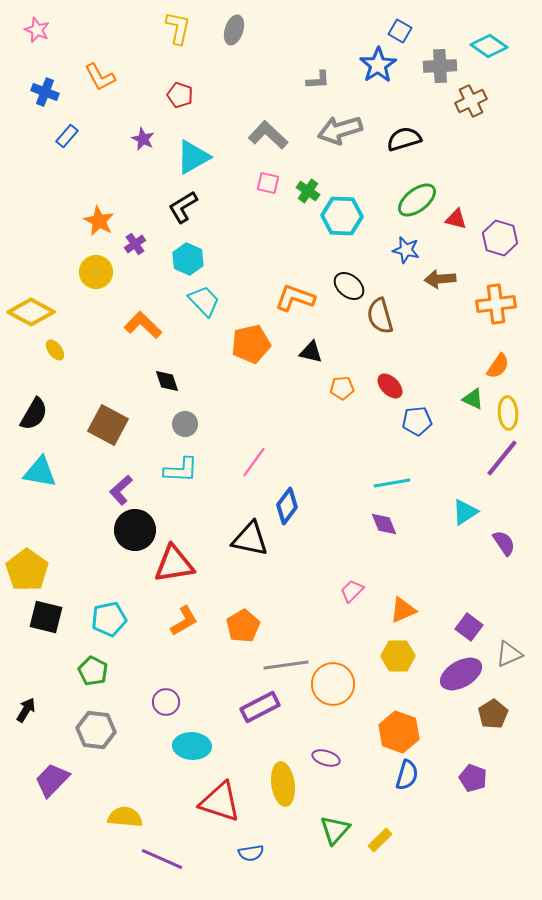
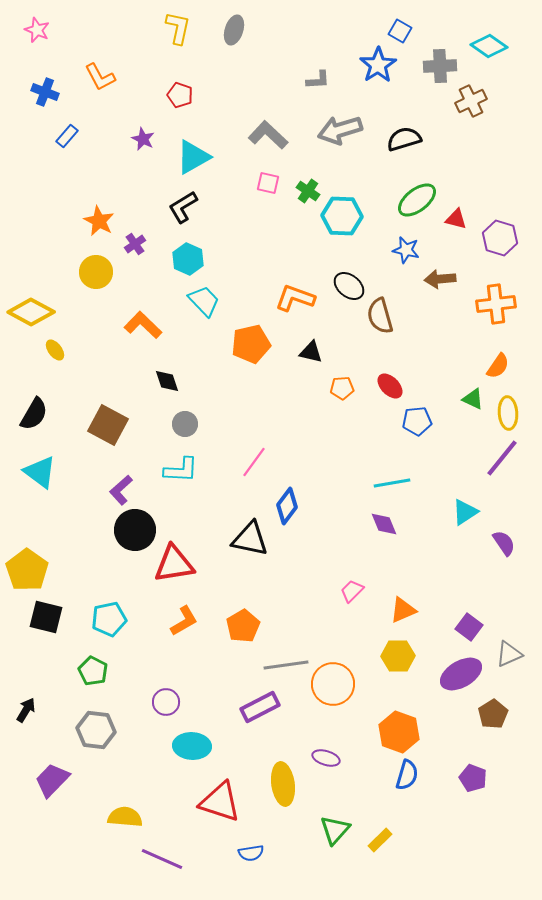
cyan triangle at (40, 472): rotated 27 degrees clockwise
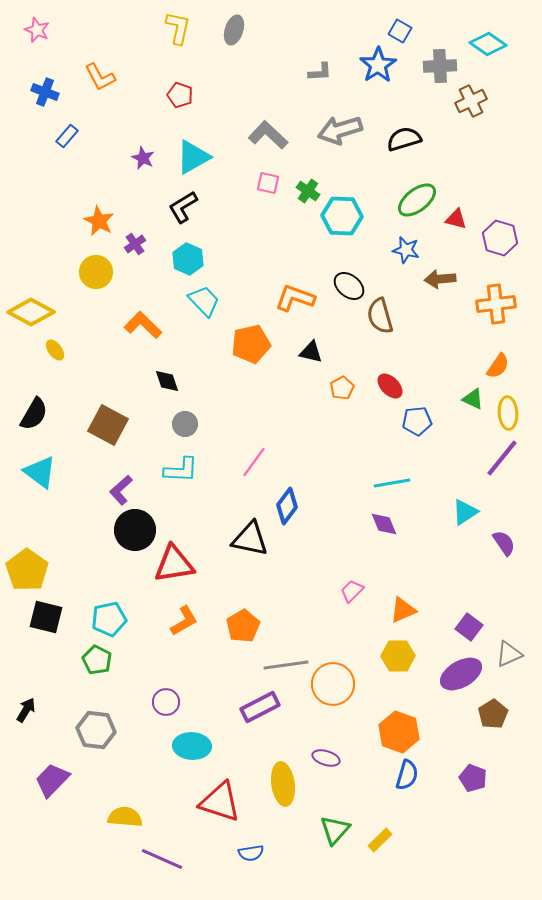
cyan diamond at (489, 46): moved 1 px left, 2 px up
gray L-shape at (318, 80): moved 2 px right, 8 px up
purple star at (143, 139): moved 19 px down
orange pentagon at (342, 388): rotated 25 degrees counterclockwise
green pentagon at (93, 671): moved 4 px right, 11 px up
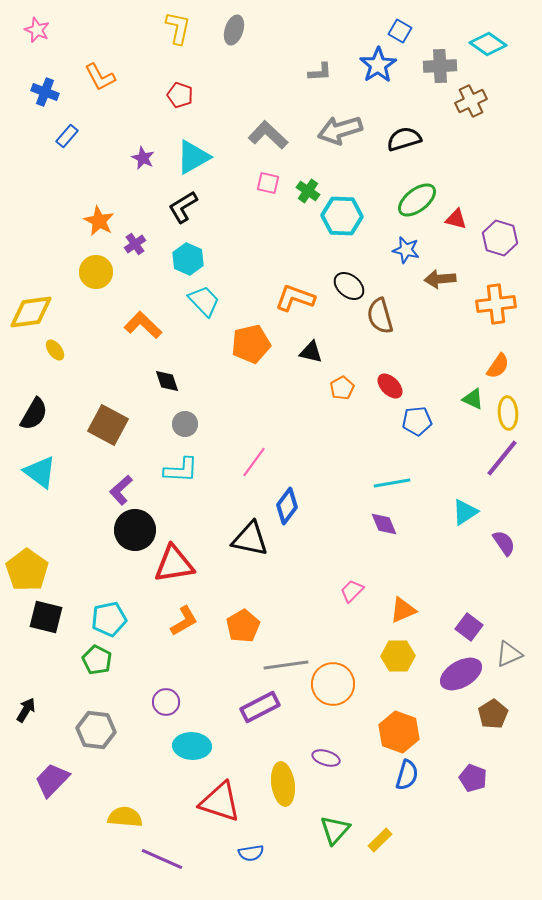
yellow diamond at (31, 312): rotated 36 degrees counterclockwise
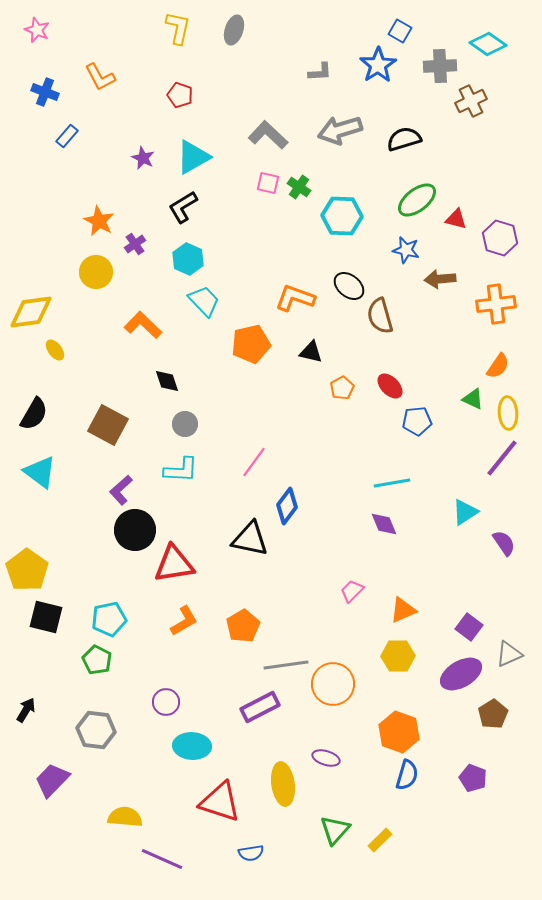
green cross at (308, 191): moved 9 px left, 4 px up
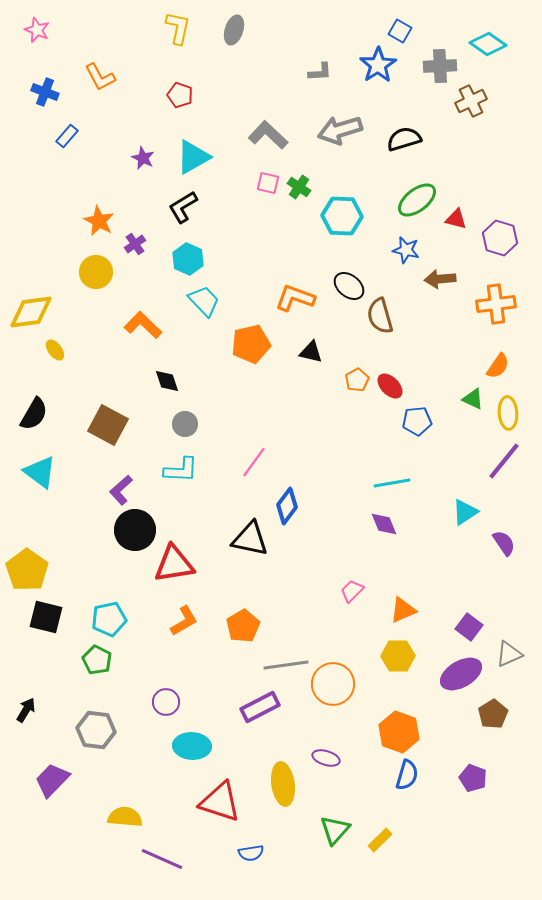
orange pentagon at (342, 388): moved 15 px right, 8 px up
purple line at (502, 458): moved 2 px right, 3 px down
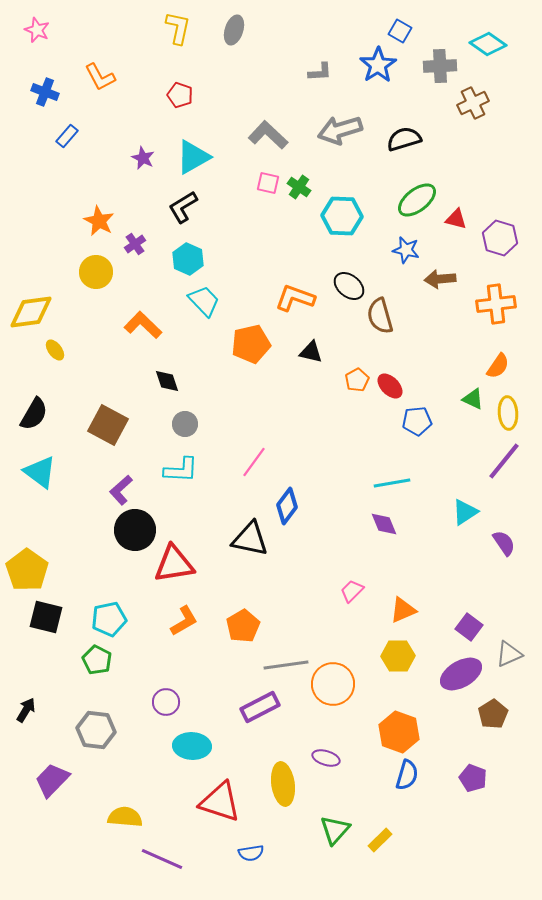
brown cross at (471, 101): moved 2 px right, 2 px down
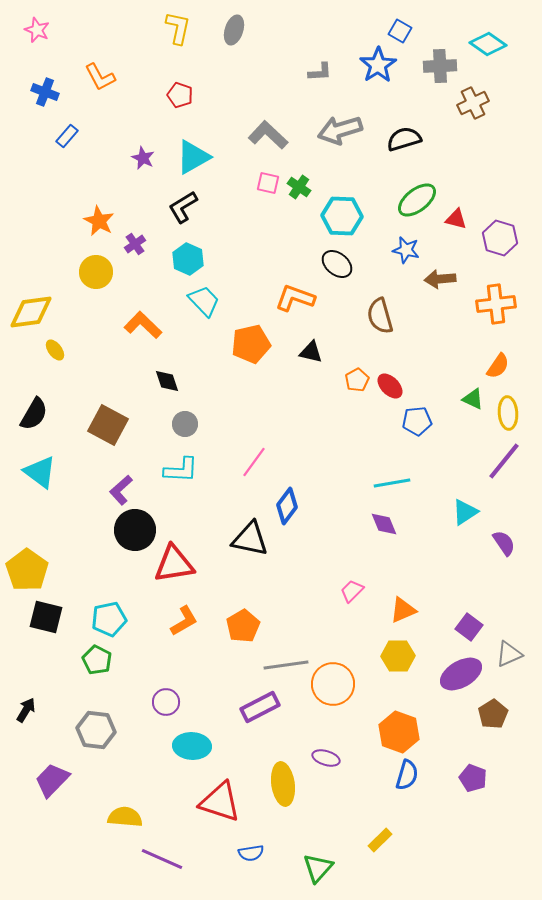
black ellipse at (349, 286): moved 12 px left, 22 px up
green triangle at (335, 830): moved 17 px left, 38 px down
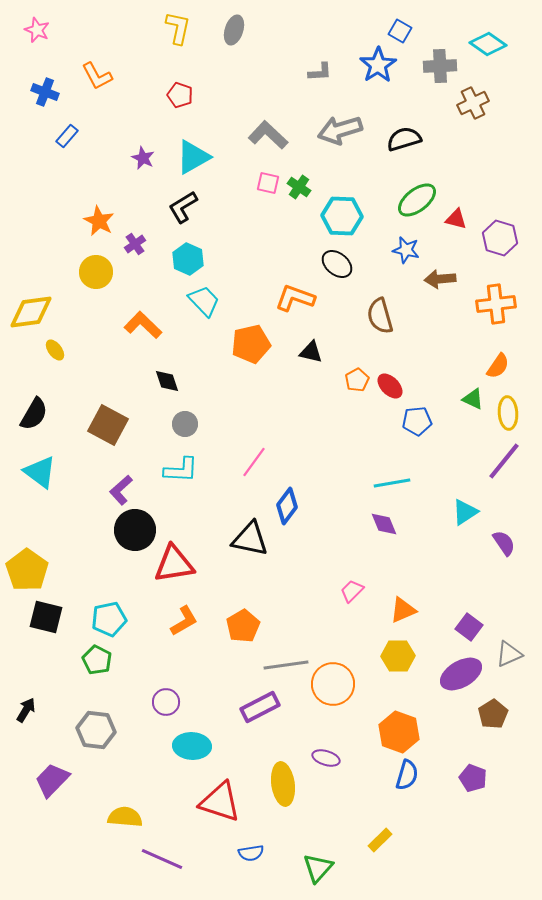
orange L-shape at (100, 77): moved 3 px left, 1 px up
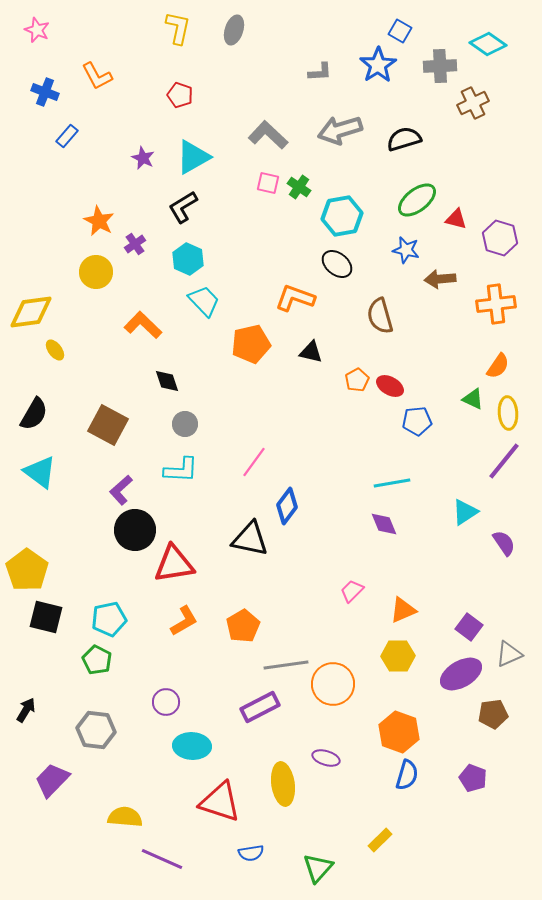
cyan hexagon at (342, 216): rotated 12 degrees counterclockwise
red ellipse at (390, 386): rotated 16 degrees counterclockwise
brown pentagon at (493, 714): rotated 24 degrees clockwise
